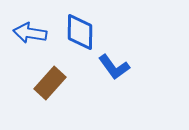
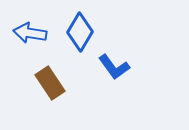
blue diamond: rotated 30 degrees clockwise
brown rectangle: rotated 76 degrees counterclockwise
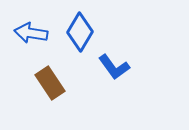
blue arrow: moved 1 px right
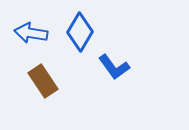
brown rectangle: moved 7 px left, 2 px up
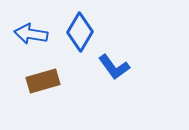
blue arrow: moved 1 px down
brown rectangle: rotated 72 degrees counterclockwise
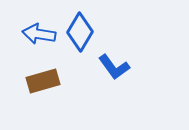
blue arrow: moved 8 px right
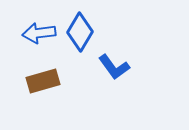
blue arrow: moved 1 px up; rotated 16 degrees counterclockwise
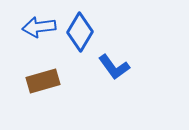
blue arrow: moved 6 px up
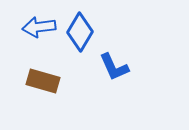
blue L-shape: rotated 12 degrees clockwise
brown rectangle: rotated 32 degrees clockwise
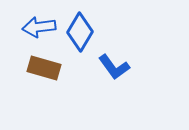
blue L-shape: rotated 12 degrees counterclockwise
brown rectangle: moved 1 px right, 13 px up
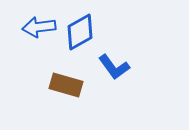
blue diamond: rotated 30 degrees clockwise
brown rectangle: moved 22 px right, 17 px down
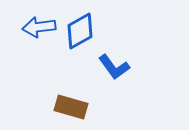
blue diamond: moved 1 px up
brown rectangle: moved 5 px right, 22 px down
